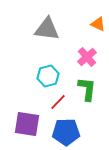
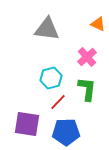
cyan hexagon: moved 3 px right, 2 px down
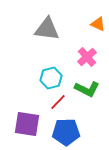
green L-shape: rotated 110 degrees clockwise
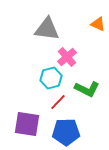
pink cross: moved 20 px left
